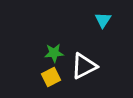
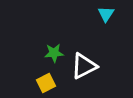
cyan triangle: moved 3 px right, 6 px up
yellow square: moved 5 px left, 6 px down
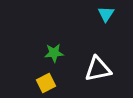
white triangle: moved 14 px right, 3 px down; rotated 16 degrees clockwise
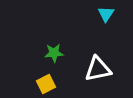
yellow square: moved 1 px down
